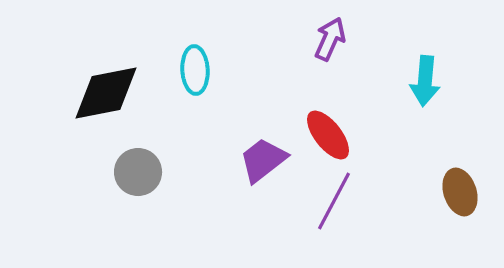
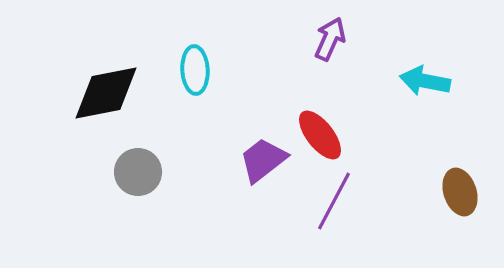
cyan arrow: rotated 96 degrees clockwise
red ellipse: moved 8 px left
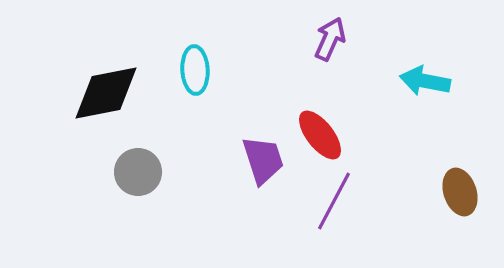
purple trapezoid: rotated 110 degrees clockwise
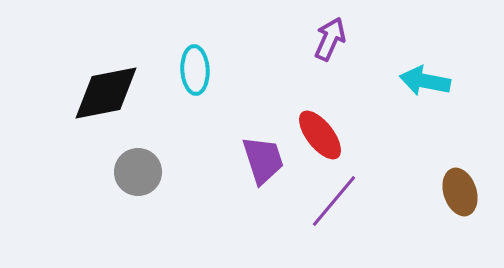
purple line: rotated 12 degrees clockwise
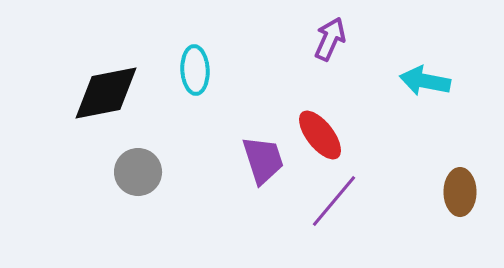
brown ellipse: rotated 18 degrees clockwise
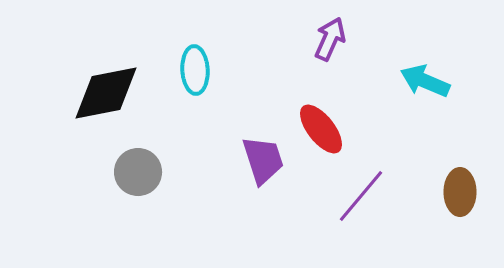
cyan arrow: rotated 12 degrees clockwise
red ellipse: moved 1 px right, 6 px up
purple line: moved 27 px right, 5 px up
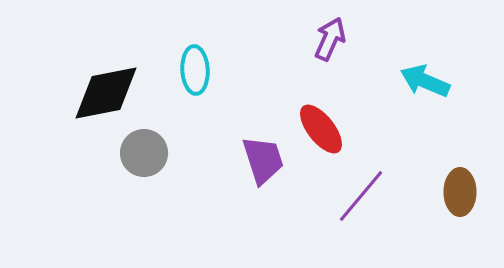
gray circle: moved 6 px right, 19 px up
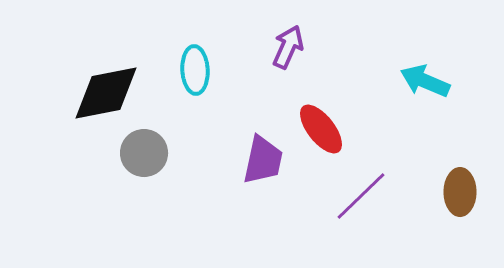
purple arrow: moved 42 px left, 8 px down
purple trapezoid: rotated 30 degrees clockwise
purple line: rotated 6 degrees clockwise
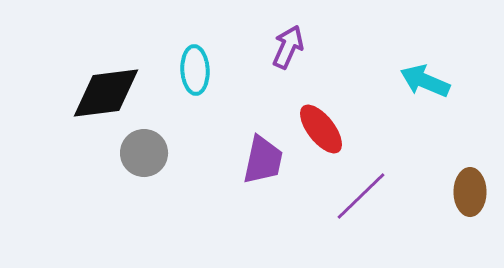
black diamond: rotated 4 degrees clockwise
brown ellipse: moved 10 px right
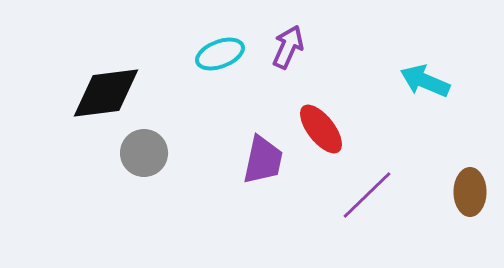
cyan ellipse: moved 25 px right, 16 px up; rotated 72 degrees clockwise
purple line: moved 6 px right, 1 px up
